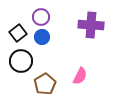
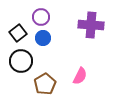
blue circle: moved 1 px right, 1 px down
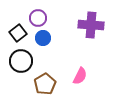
purple circle: moved 3 px left, 1 px down
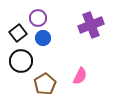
purple cross: rotated 25 degrees counterclockwise
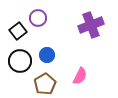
black square: moved 2 px up
blue circle: moved 4 px right, 17 px down
black circle: moved 1 px left
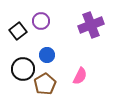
purple circle: moved 3 px right, 3 px down
black circle: moved 3 px right, 8 px down
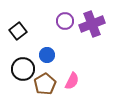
purple circle: moved 24 px right
purple cross: moved 1 px right, 1 px up
pink semicircle: moved 8 px left, 5 px down
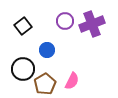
black square: moved 5 px right, 5 px up
blue circle: moved 5 px up
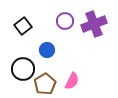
purple cross: moved 2 px right
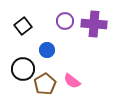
purple cross: rotated 25 degrees clockwise
pink semicircle: rotated 102 degrees clockwise
